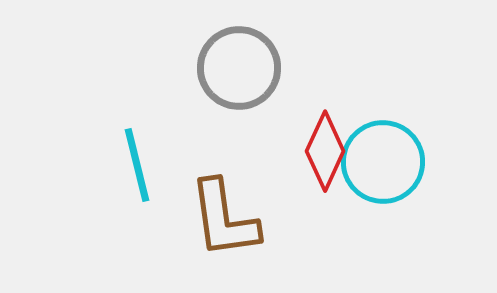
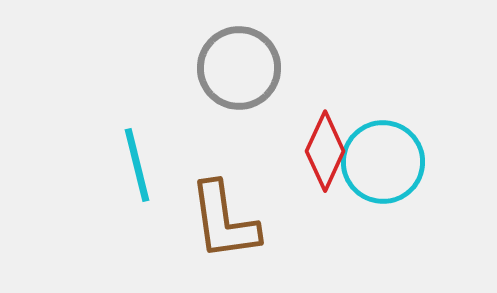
brown L-shape: moved 2 px down
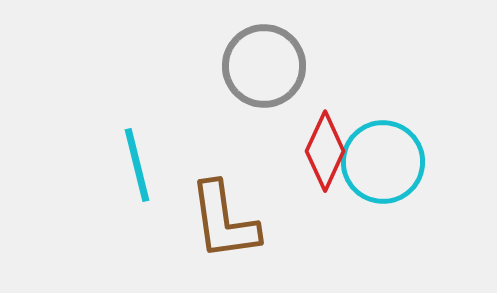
gray circle: moved 25 px right, 2 px up
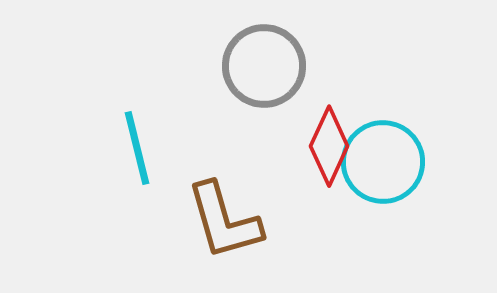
red diamond: moved 4 px right, 5 px up
cyan line: moved 17 px up
brown L-shape: rotated 8 degrees counterclockwise
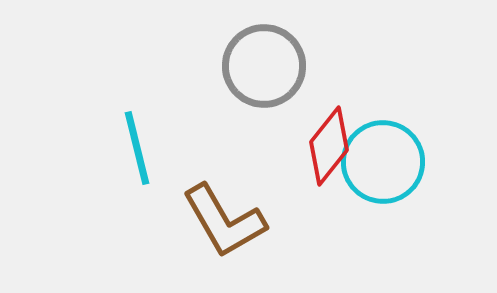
red diamond: rotated 14 degrees clockwise
brown L-shape: rotated 14 degrees counterclockwise
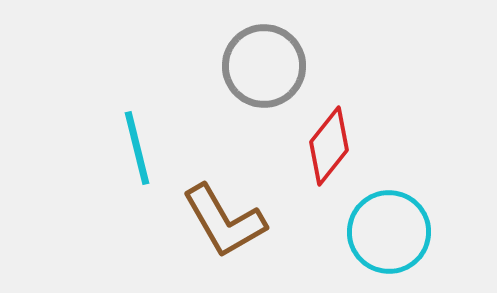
cyan circle: moved 6 px right, 70 px down
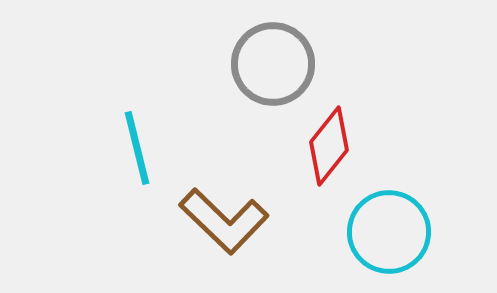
gray circle: moved 9 px right, 2 px up
brown L-shape: rotated 16 degrees counterclockwise
